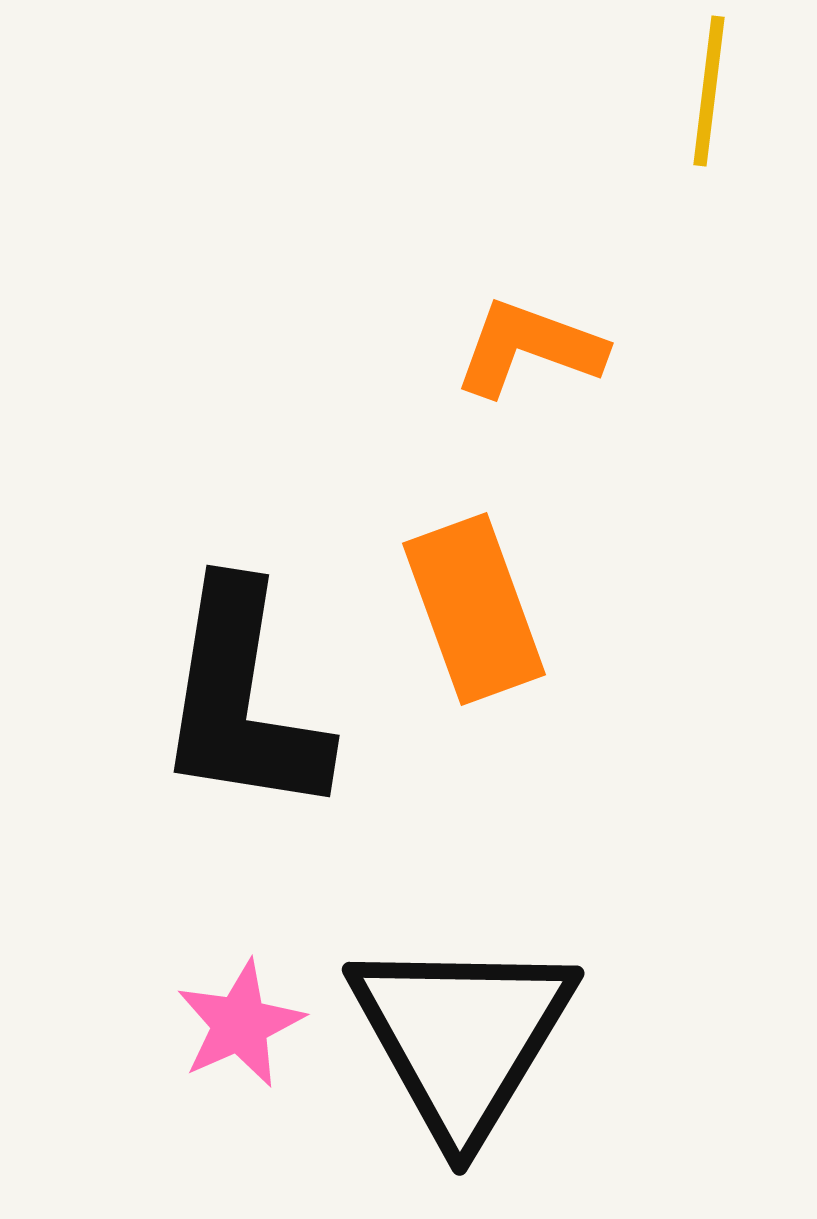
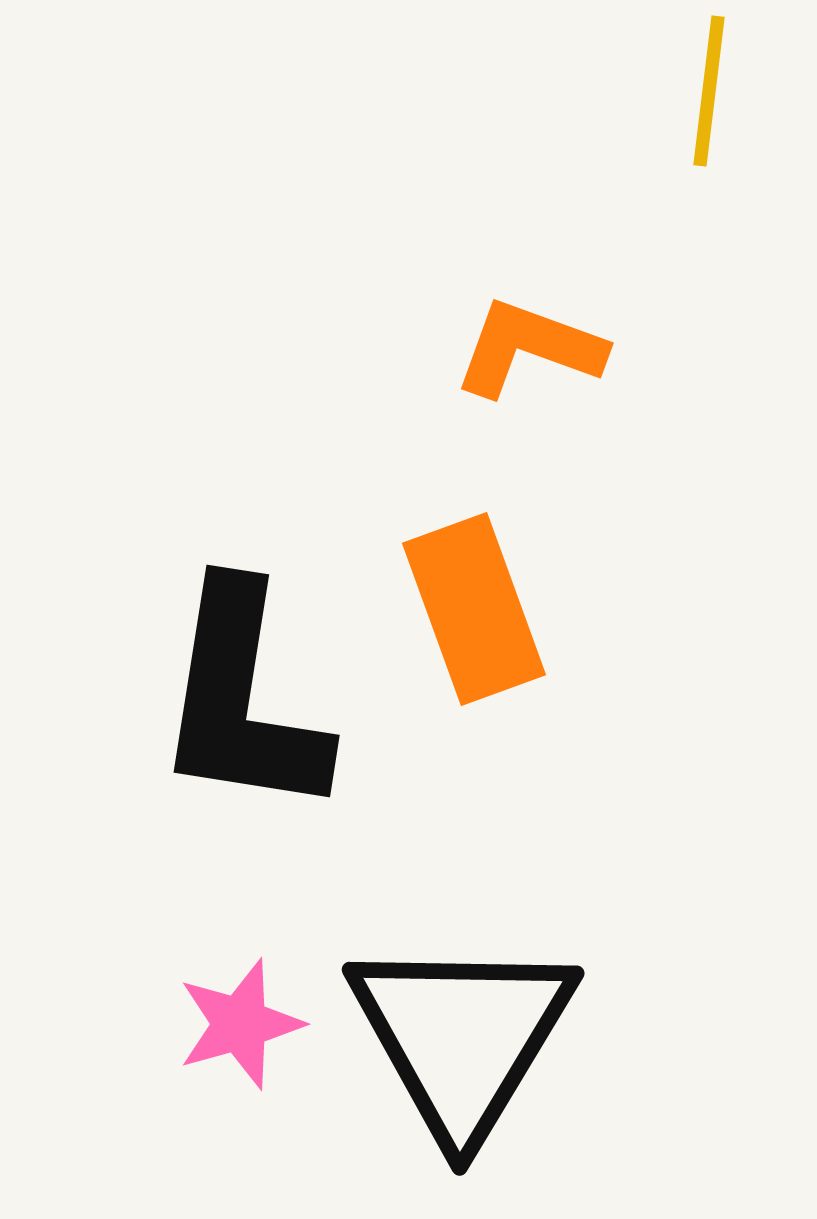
pink star: rotated 8 degrees clockwise
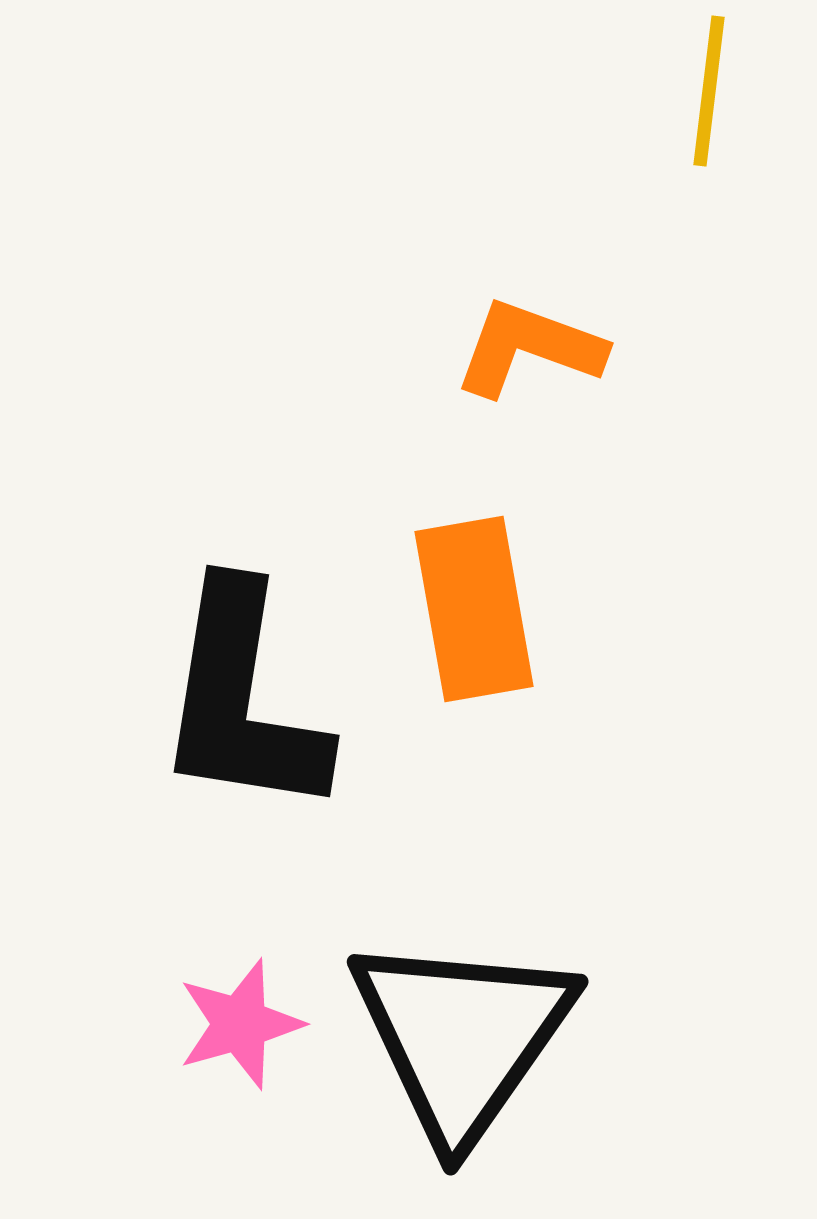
orange rectangle: rotated 10 degrees clockwise
black triangle: rotated 4 degrees clockwise
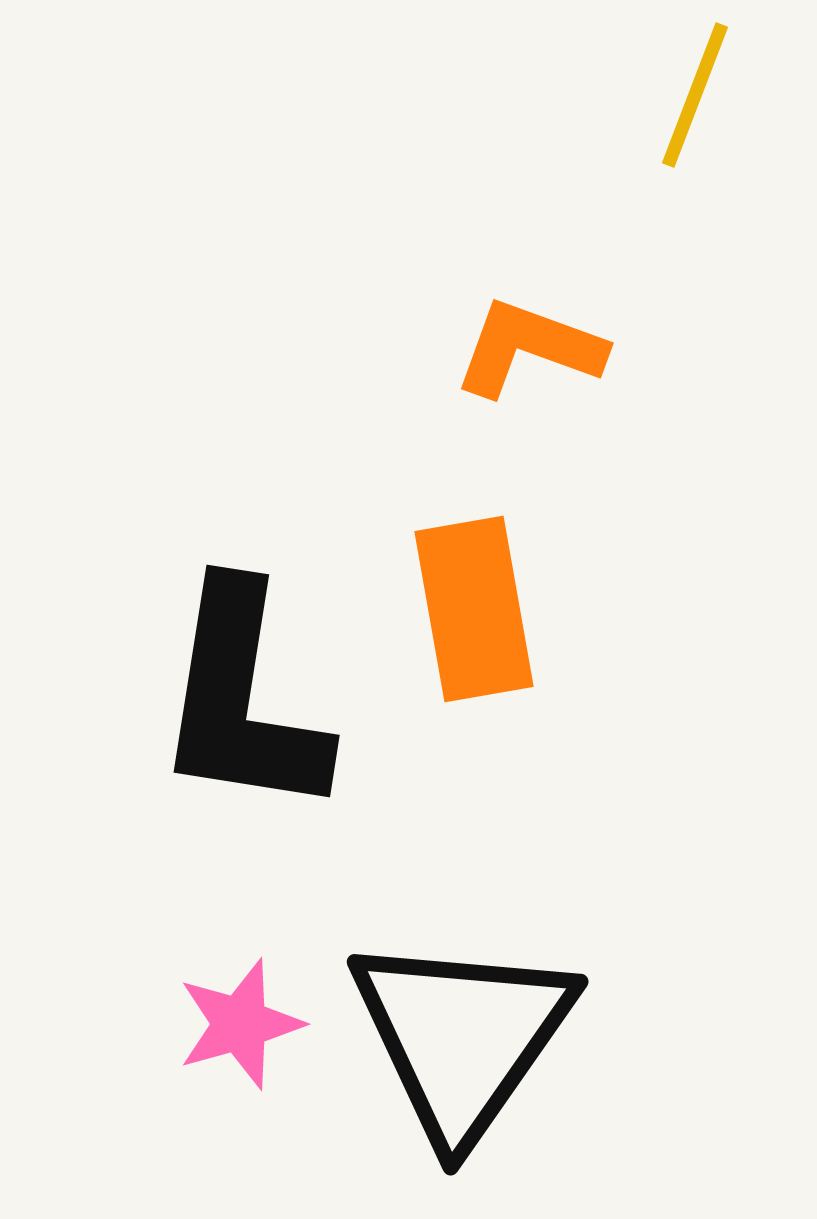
yellow line: moved 14 px left, 4 px down; rotated 14 degrees clockwise
